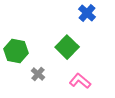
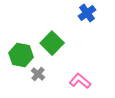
blue cross: rotated 12 degrees clockwise
green square: moved 15 px left, 4 px up
green hexagon: moved 5 px right, 4 px down
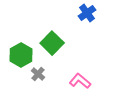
green hexagon: rotated 20 degrees clockwise
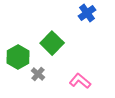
green hexagon: moved 3 px left, 2 px down
